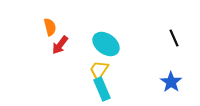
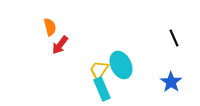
cyan ellipse: moved 15 px right, 21 px down; rotated 28 degrees clockwise
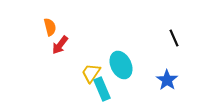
yellow trapezoid: moved 8 px left, 3 px down
blue star: moved 4 px left, 2 px up
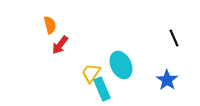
orange semicircle: moved 2 px up
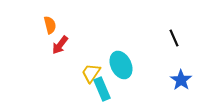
blue star: moved 14 px right
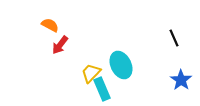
orange semicircle: rotated 48 degrees counterclockwise
yellow trapezoid: rotated 10 degrees clockwise
